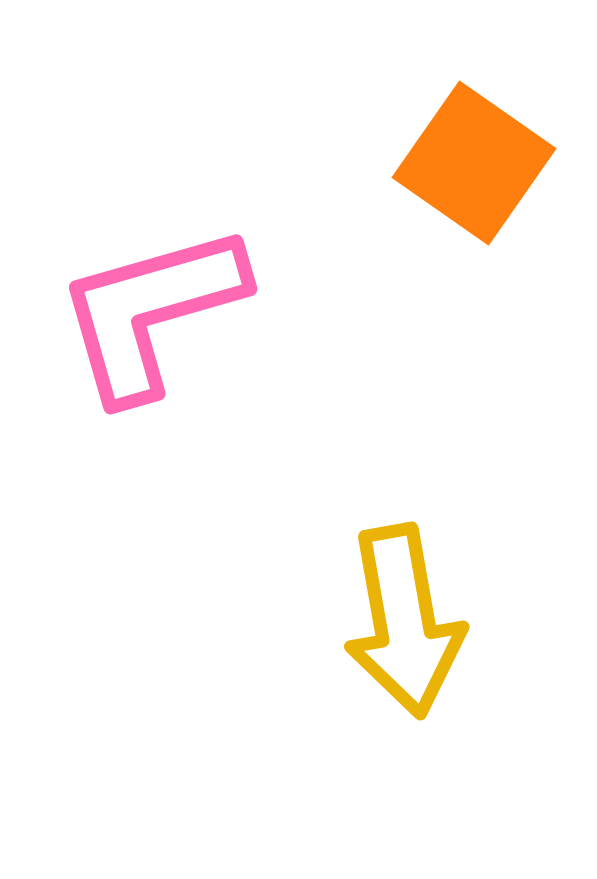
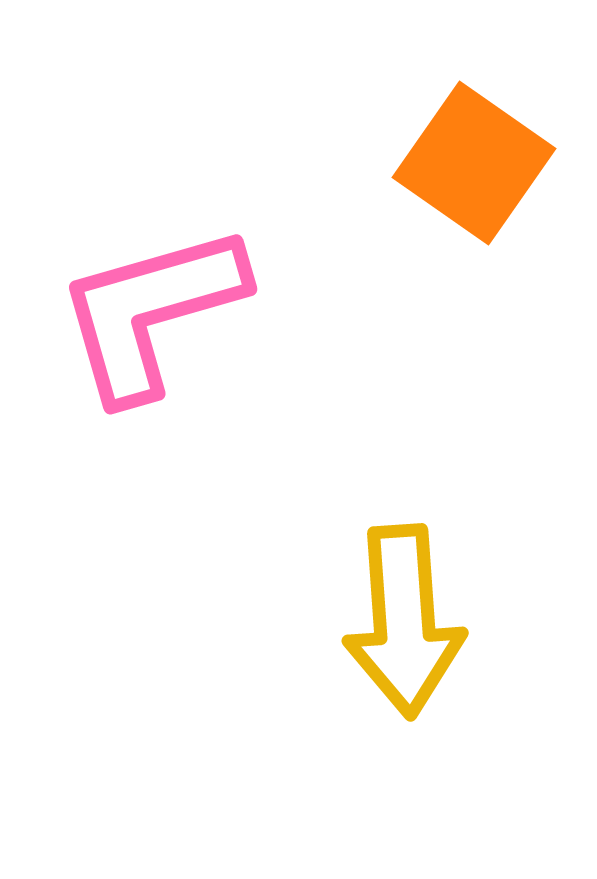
yellow arrow: rotated 6 degrees clockwise
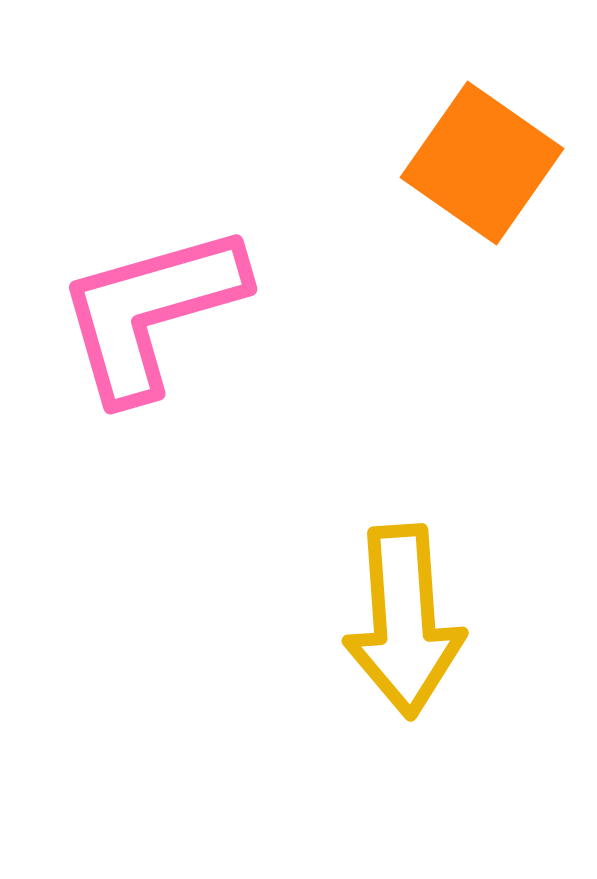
orange square: moved 8 px right
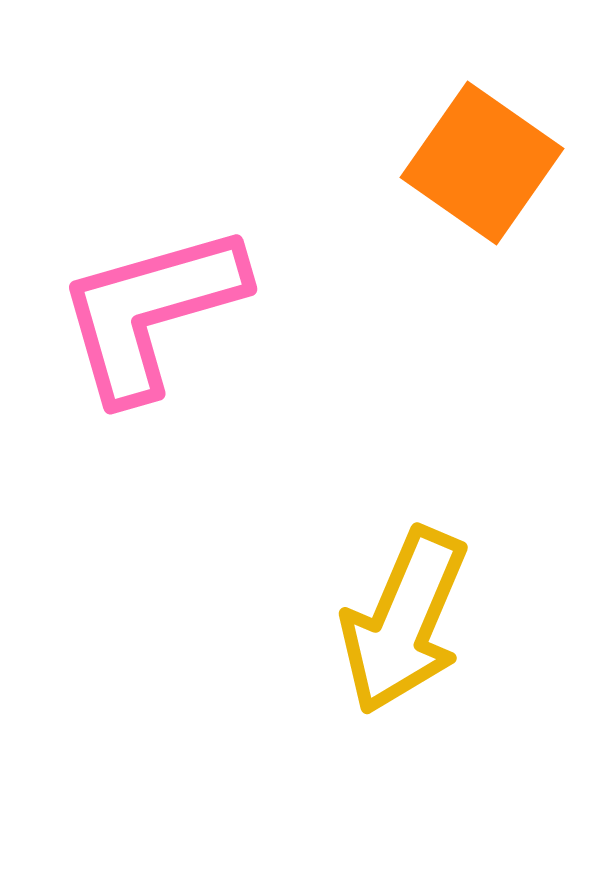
yellow arrow: rotated 27 degrees clockwise
